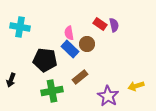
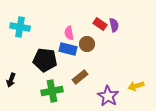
blue rectangle: moved 2 px left; rotated 30 degrees counterclockwise
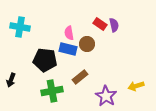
purple star: moved 2 px left
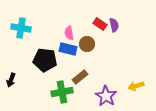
cyan cross: moved 1 px right, 1 px down
green cross: moved 10 px right, 1 px down
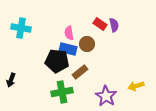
black pentagon: moved 12 px right, 1 px down
brown rectangle: moved 5 px up
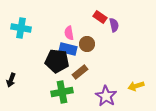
red rectangle: moved 7 px up
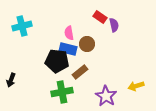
cyan cross: moved 1 px right, 2 px up; rotated 24 degrees counterclockwise
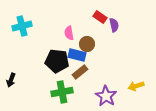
blue rectangle: moved 9 px right, 6 px down
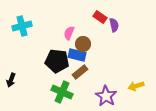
pink semicircle: rotated 32 degrees clockwise
brown circle: moved 4 px left
green cross: rotated 35 degrees clockwise
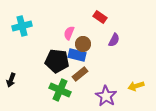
purple semicircle: moved 15 px down; rotated 40 degrees clockwise
brown rectangle: moved 2 px down
green cross: moved 2 px left, 2 px up
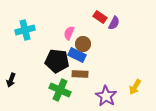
cyan cross: moved 3 px right, 4 px down
purple semicircle: moved 17 px up
blue rectangle: rotated 12 degrees clockwise
brown rectangle: rotated 42 degrees clockwise
yellow arrow: moved 1 px left, 1 px down; rotated 42 degrees counterclockwise
